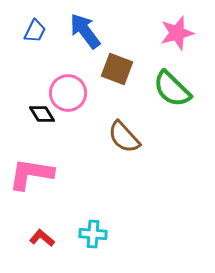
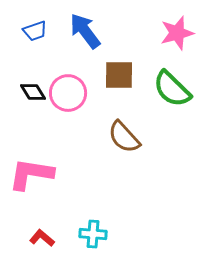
blue trapezoid: rotated 45 degrees clockwise
brown square: moved 2 px right, 6 px down; rotated 20 degrees counterclockwise
black diamond: moved 9 px left, 22 px up
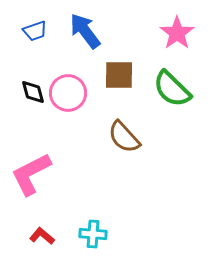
pink star: rotated 20 degrees counterclockwise
black diamond: rotated 16 degrees clockwise
pink L-shape: rotated 36 degrees counterclockwise
red L-shape: moved 2 px up
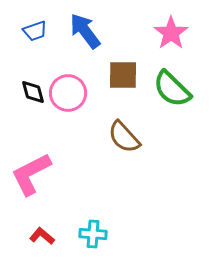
pink star: moved 6 px left
brown square: moved 4 px right
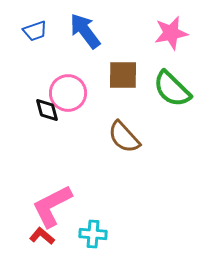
pink star: rotated 24 degrees clockwise
black diamond: moved 14 px right, 18 px down
pink L-shape: moved 21 px right, 32 px down
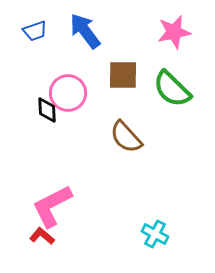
pink star: moved 3 px right, 1 px up
black diamond: rotated 12 degrees clockwise
brown semicircle: moved 2 px right
cyan cross: moved 62 px right; rotated 24 degrees clockwise
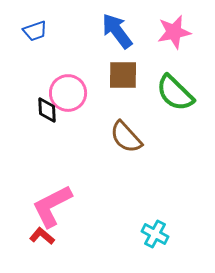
blue arrow: moved 32 px right
green semicircle: moved 3 px right, 4 px down
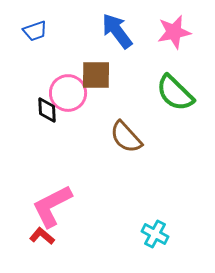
brown square: moved 27 px left
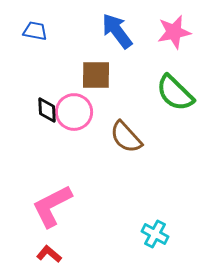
blue trapezoid: rotated 150 degrees counterclockwise
pink circle: moved 6 px right, 19 px down
red L-shape: moved 7 px right, 18 px down
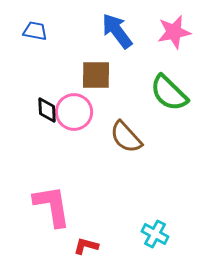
green semicircle: moved 6 px left
pink L-shape: rotated 108 degrees clockwise
red L-shape: moved 37 px right, 8 px up; rotated 25 degrees counterclockwise
